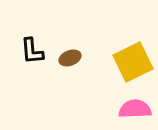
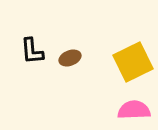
pink semicircle: moved 1 px left, 1 px down
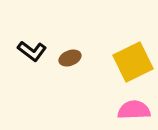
black L-shape: rotated 48 degrees counterclockwise
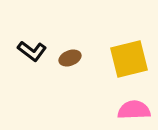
yellow square: moved 4 px left, 3 px up; rotated 12 degrees clockwise
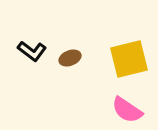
pink semicircle: moved 7 px left; rotated 144 degrees counterclockwise
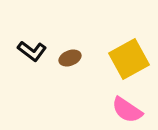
yellow square: rotated 15 degrees counterclockwise
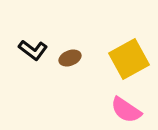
black L-shape: moved 1 px right, 1 px up
pink semicircle: moved 1 px left
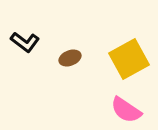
black L-shape: moved 8 px left, 8 px up
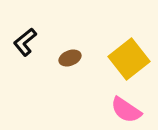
black L-shape: rotated 104 degrees clockwise
yellow square: rotated 9 degrees counterclockwise
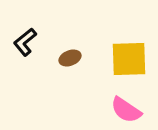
yellow square: rotated 36 degrees clockwise
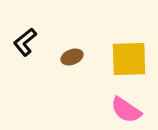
brown ellipse: moved 2 px right, 1 px up
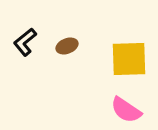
brown ellipse: moved 5 px left, 11 px up
